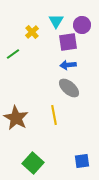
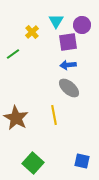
blue square: rotated 21 degrees clockwise
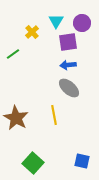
purple circle: moved 2 px up
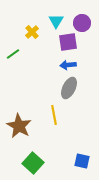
gray ellipse: rotated 75 degrees clockwise
brown star: moved 3 px right, 8 px down
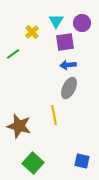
purple square: moved 3 px left
brown star: rotated 15 degrees counterclockwise
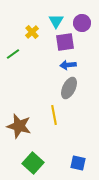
blue square: moved 4 px left, 2 px down
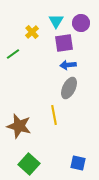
purple circle: moved 1 px left
purple square: moved 1 px left, 1 px down
green square: moved 4 px left, 1 px down
